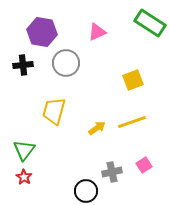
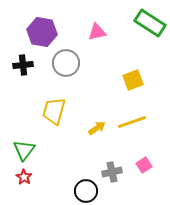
pink triangle: rotated 12 degrees clockwise
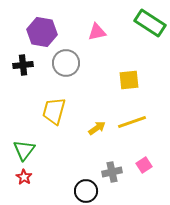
yellow square: moved 4 px left; rotated 15 degrees clockwise
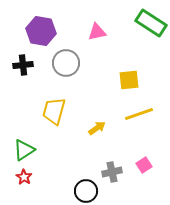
green rectangle: moved 1 px right
purple hexagon: moved 1 px left, 1 px up
yellow line: moved 7 px right, 8 px up
green triangle: rotated 20 degrees clockwise
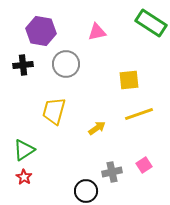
gray circle: moved 1 px down
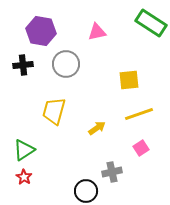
pink square: moved 3 px left, 17 px up
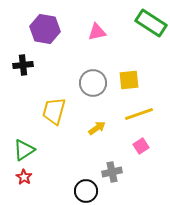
purple hexagon: moved 4 px right, 2 px up
gray circle: moved 27 px right, 19 px down
pink square: moved 2 px up
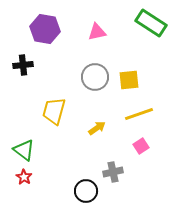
gray circle: moved 2 px right, 6 px up
green triangle: rotated 50 degrees counterclockwise
gray cross: moved 1 px right
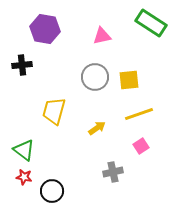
pink triangle: moved 5 px right, 4 px down
black cross: moved 1 px left
red star: rotated 21 degrees counterclockwise
black circle: moved 34 px left
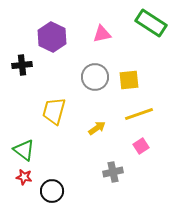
purple hexagon: moved 7 px right, 8 px down; rotated 16 degrees clockwise
pink triangle: moved 2 px up
